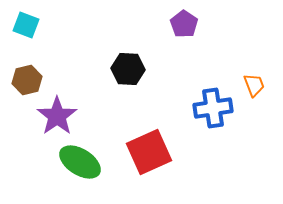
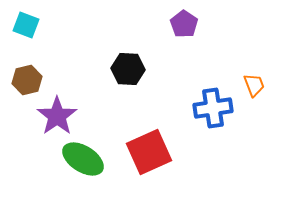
green ellipse: moved 3 px right, 3 px up
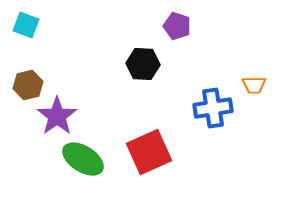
purple pentagon: moved 7 px left, 2 px down; rotated 16 degrees counterclockwise
black hexagon: moved 15 px right, 5 px up
brown hexagon: moved 1 px right, 5 px down
orange trapezoid: rotated 110 degrees clockwise
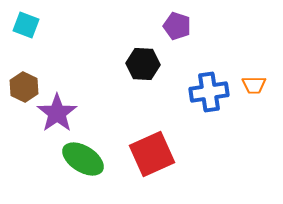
brown hexagon: moved 4 px left, 2 px down; rotated 20 degrees counterclockwise
blue cross: moved 4 px left, 16 px up
purple star: moved 3 px up
red square: moved 3 px right, 2 px down
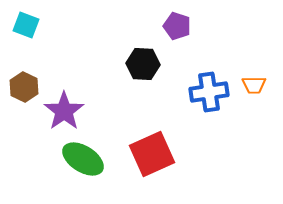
purple star: moved 7 px right, 2 px up
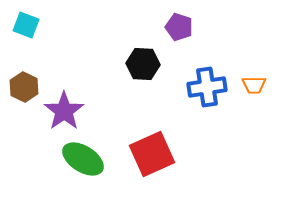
purple pentagon: moved 2 px right, 1 px down
blue cross: moved 2 px left, 5 px up
